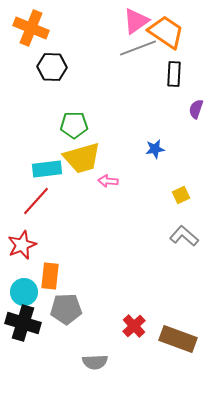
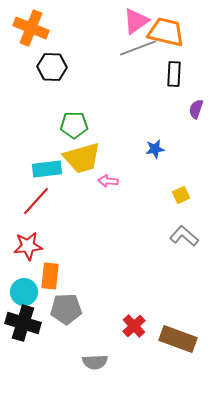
orange trapezoid: rotated 21 degrees counterclockwise
red star: moved 6 px right, 1 px down; rotated 16 degrees clockwise
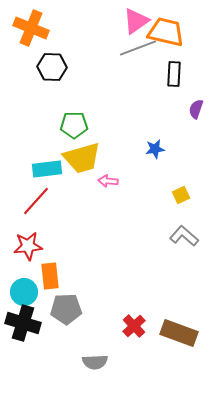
orange rectangle: rotated 12 degrees counterclockwise
brown rectangle: moved 1 px right, 6 px up
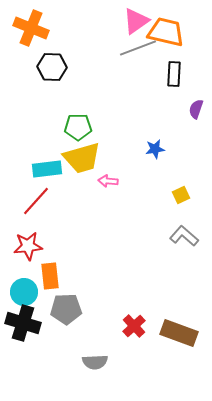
green pentagon: moved 4 px right, 2 px down
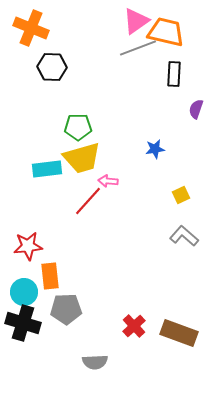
red line: moved 52 px right
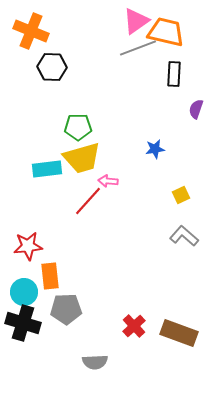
orange cross: moved 3 px down
